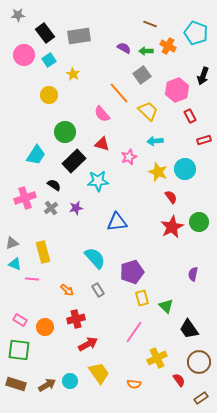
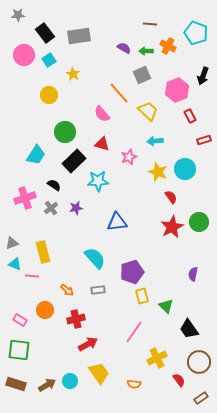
brown line at (150, 24): rotated 16 degrees counterclockwise
gray square at (142, 75): rotated 12 degrees clockwise
pink line at (32, 279): moved 3 px up
gray rectangle at (98, 290): rotated 64 degrees counterclockwise
yellow rectangle at (142, 298): moved 2 px up
orange circle at (45, 327): moved 17 px up
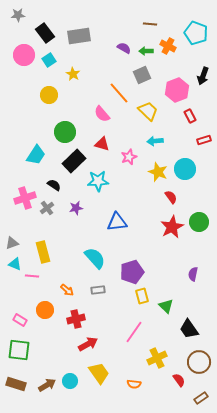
gray cross at (51, 208): moved 4 px left
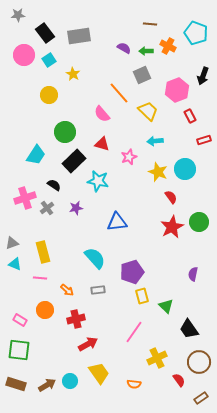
cyan star at (98, 181): rotated 15 degrees clockwise
pink line at (32, 276): moved 8 px right, 2 px down
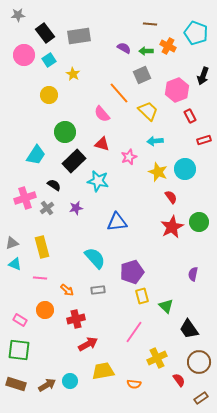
yellow rectangle at (43, 252): moved 1 px left, 5 px up
yellow trapezoid at (99, 373): moved 4 px right, 2 px up; rotated 65 degrees counterclockwise
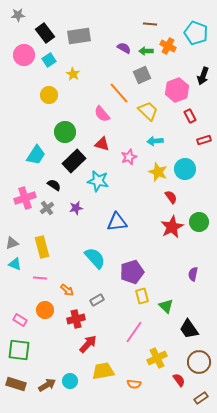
gray rectangle at (98, 290): moved 1 px left, 10 px down; rotated 24 degrees counterclockwise
red arrow at (88, 344): rotated 18 degrees counterclockwise
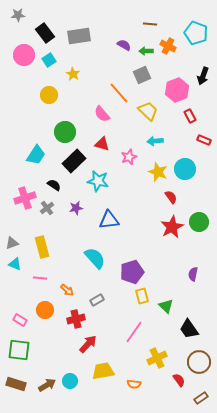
purple semicircle at (124, 48): moved 3 px up
red rectangle at (204, 140): rotated 40 degrees clockwise
blue triangle at (117, 222): moved 8 px left, 2 px up
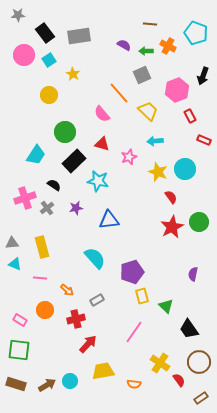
gray triangle at (12, 243): rotated 16 degrees clockwise
yellow cross at (157, 358): moved 3 px right, 5 px down; rotated 30 degrees counterclockwise
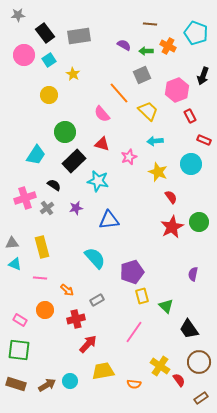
cyan circle at (185, 169): moved 6 px right, 5 px up
yellow cross at (160, 363): moved 3 px down
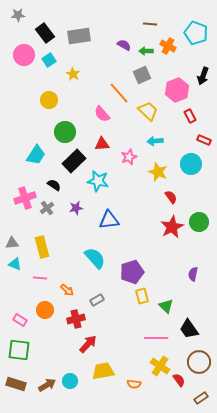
yellow circle at (49, 95): moved 5 px down
red triangle at (102, 144): rotated 21 degrees counterclockwise
pink line at (134, 332): moved 22 px right, 6 px down; rotated 55 degrees clockwise
